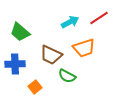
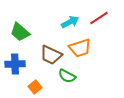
orange trapezoid: moved 4 px left
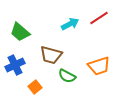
cyan arrow: moved 2 px down
orange trapezoid: moved 19 px right, 18 px down
brown trapezoid: rotated 10 degrees counterclockwise
blue cross: moved 1 px down; rotated 24 degrees counterclockwise
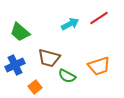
brown trapezoid: moved 2 px left, 3 px down
